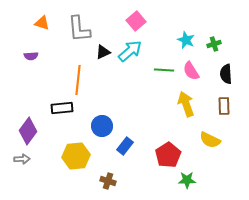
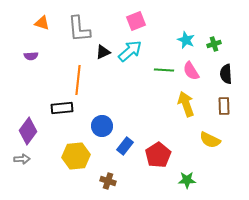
pink square: rotated 18 degrees clockwise
red pentagon: moved 10 px left
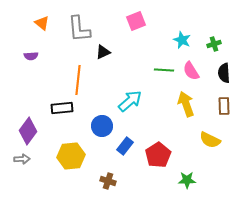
orange triangle: rotated 21 degrees clockwise
cyan star: moved 4 px left
cyan arrow: moved 50 px down
black semicircle: moved 2 px left, 1 px up
yellow hexagon: moved 5 px left
